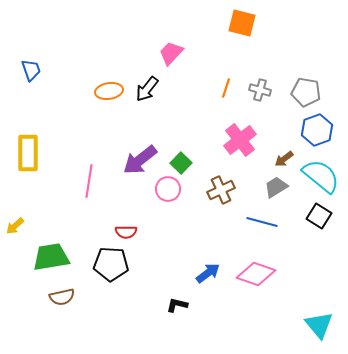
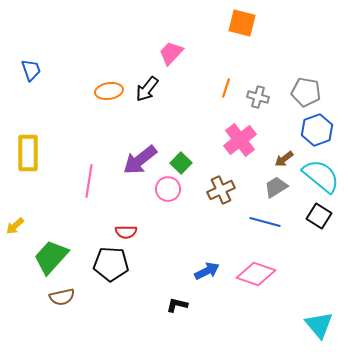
gray cross: moved 2 px left, 7 px down
blue line: moved 3 px right
green trapezoid: rotated 39 degrees counterclockwise
blue arrow: moved 1 px left, 2 px up; rotated 10 degrees clockwise
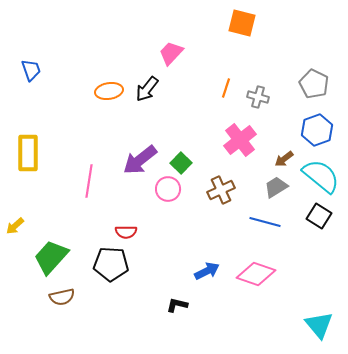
gray pentagon: moved 8 px right, 8 px up; rotated 16 degrees clockwise
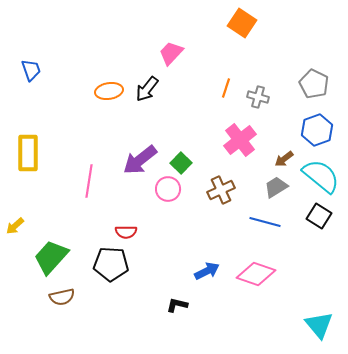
orange square: rotated 20 degrees clockwise
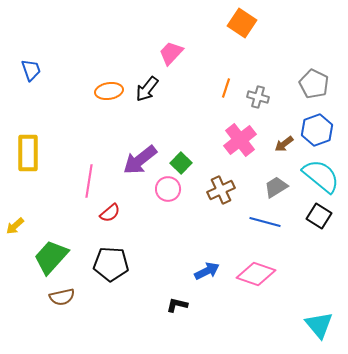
brown arrow: moved 15 px up
red semicircle: moved 16 px left, 19 px up; rotated 40 degrees counterclockwise
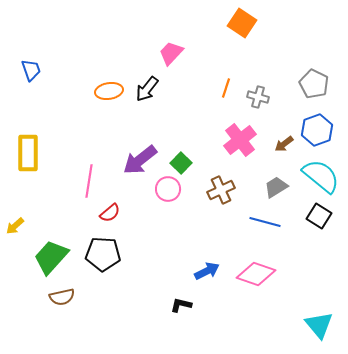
black pentagon: moved 8 px left, 10 px up
black L-shape: moved 4 px right
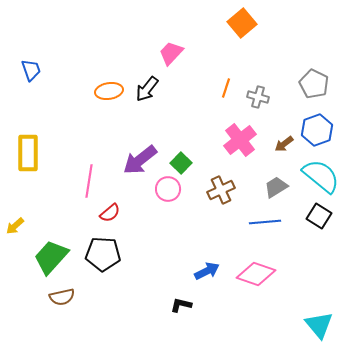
orange square: rotated 16 degrees clockwise
blue line: rotated 20 degrees counterclockwise
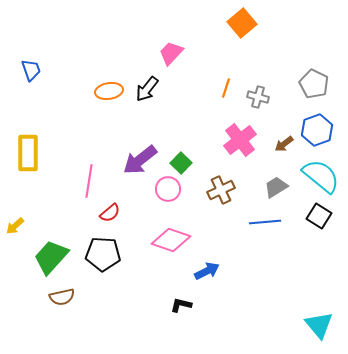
pink diamond: moved 85 px left, 34 px up
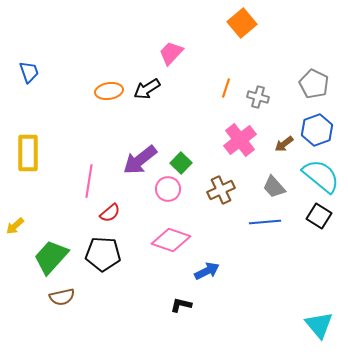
blue trapezoid: moved 2 px left, 2 px down
black arrow: rotated 20 degrees clockwise
gray trapezoid: moved 2 px left; rotated 100 degrees counterclockwise
